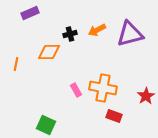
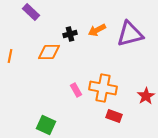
purple rectangle: moved 1 px right, 1 px up; rotated 66 degrees clockwise
orange line: moved 6 px left, 8 px up
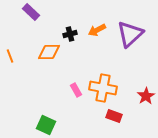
purple triangle: rotated 28 degrees counterclockwise
orange line: rotated 32 degrees counterclockwise
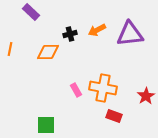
purple triangle: rotated 36 degrees clockwise
orange diamond: moved 1 px left
orange line: moved 7 px up; rotated 32 degrees clockwise
green square: rotated 24 degrees counterclockwise
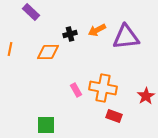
purple triangle: moved 4 px left, 3 px down
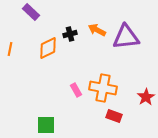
orange arrow: rotated 54 degrees clockwise
orange diamond: moved 4 px up; rotated 25 degrees counterclockwise
red star: moved 1 px down
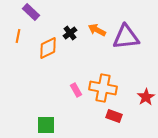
black cross: moved 1 px up; rotated 24 degrees counterclockwise
orange line: moved 8 px right, 13 px up
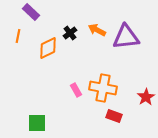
green square: moved 9 px left, 2 px up
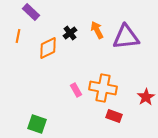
orange arrow: rotated 36 degrees clockwise
green square: moved 1 px down; rotated 18 degrees clockwise
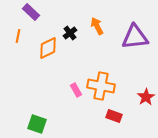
orange arrow: moved 4 px up
purple triangle: moved 9 px right
orange cross: moved 2 px left, 2 px up
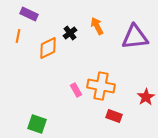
purple rectangle: moved 2 px left, 2 px down; rotated 18 degrees counterclockwise
